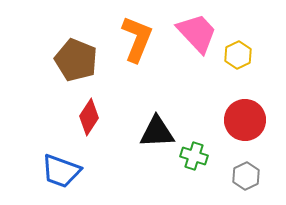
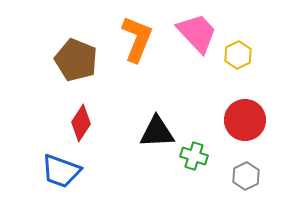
red diamond: moved 8 px left, 6 px down
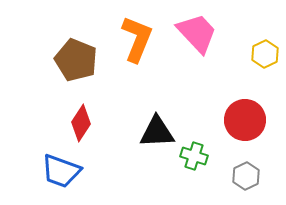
yellow hexagon: moved 27 px right, 1 px up
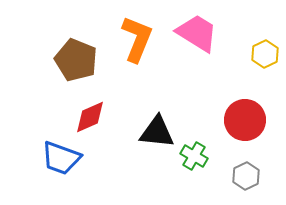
pink trapezoid: rotated 15 degrees counterclockwise
red diamond: moved 9 px right, 6 px up; rotated 33 degrees clockwise
black triangle: rotated 9 degrees clockwise
green cross: rotated 12 degrees clockwise
blue trapezoid: moved 13 px up
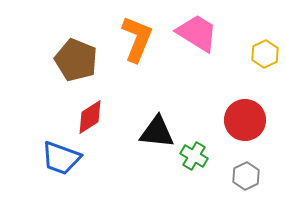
red diamond: rotated 9 degrees counterclockwise
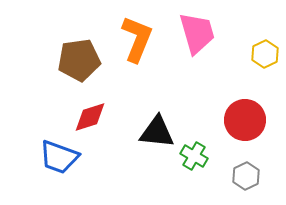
pink trapezoid: rotated 42 degrees clockwise
brown pentagon: moved 3 px right; rotated 30 degrees counterclockwise
red diamond: rotated 15 degrees clockwise
blue trapezoid: moved 2 px left, 1 px up
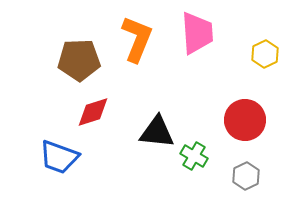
pink trapezoid: rotated 12 degrees clockwise
brown pentagon: rotated 6 degrees clockwise
red diamond: moved 3 px right, 5 px up
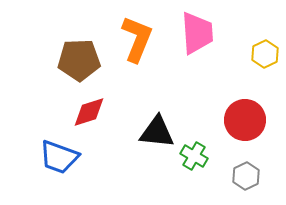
red diamond: moved 4 px left
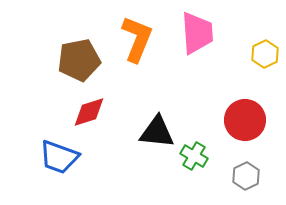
brown pentagon: rotated 9 degrees counterclockwise
